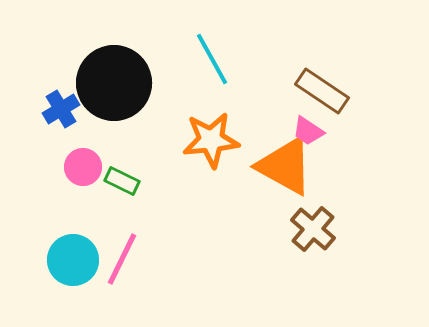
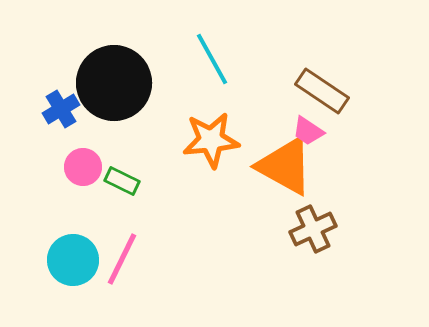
brown cross: rotated 24 degrees clockwise
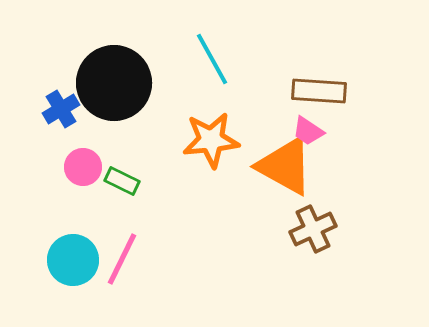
brown rectangle: moved 3 px left; rotated 30 degrees counterclockwise
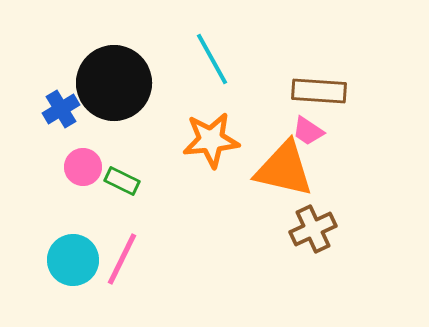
orange triangle: moved 1 px left, 3 px down; rotated 16 degrees counterclockwise
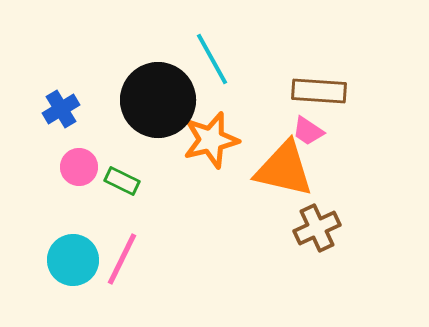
black circle: moved 44 px right, 17 px down
orange star: rotated 8 degrees counterclockwise
pink circle: moved 4 px left
brown cross: moved 4 px right, 1 px up
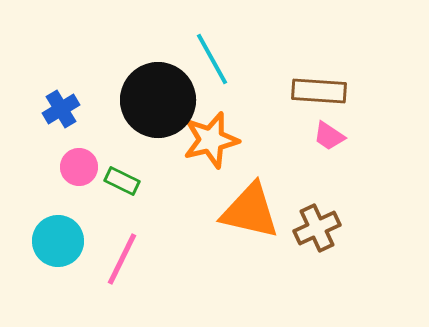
pink trapezoid: moved 21 px right, 5 px down
orange triangle: moved 34 px left, 42 px down
cyan circle: moved 15 px left, 19 px up
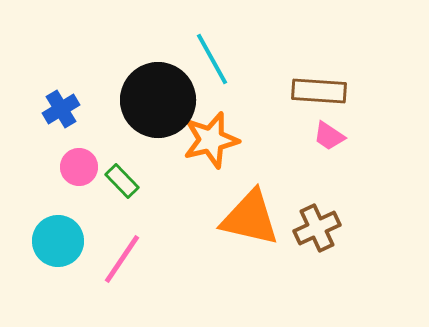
green rectangle: rotated 20 degrees clockwise
orange triangle: moved 7 px down
pink line: rotated 8 degrees clockwise
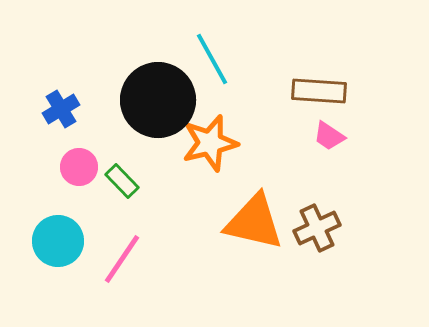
orange star: moved 1 px left, 3 px down
orange triangle: moved 4 px right, 4 px down
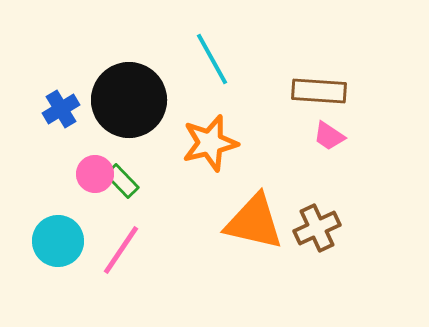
black circle: moved 29 px left
pink circle: moved 16 px right, 7 px down
pink line: moved 1 px left, 9 px up
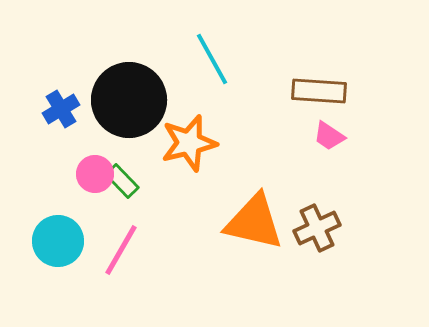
orange star: moved 21 px left
pink line: rotated 4 degrees counterclockwise
